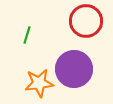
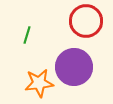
purple circle: moved 2 px up
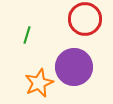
red circle: moved 1 px left, 2 px up
orange star: rotated 16 degrees counterclockwise
